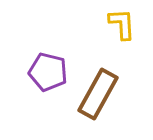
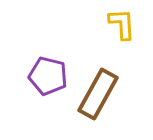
purple pentagon: moved 4 px down
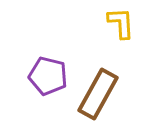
yellow L-shape: moved 1 px left, 1 px up
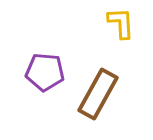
purple pentagon: moved 3 px left, 4 px up; rotated 9 degrees counterclockwise
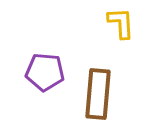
brown rectangle: rotated 24 degrees counterclockwise
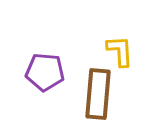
yellow L-shape: moved 1 px left, 28 px down
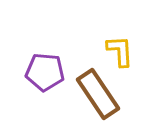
brown rectangle: rotated 39 degrees counterclockwise
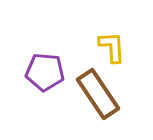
yellow L-shape: moved 8 px left, 4 px up
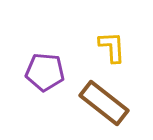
brown rectangle: moved 6 px right, 9 px down; rotated 18 degrees counterclockwise
